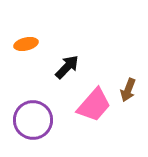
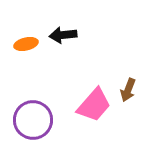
black arrow: moved 4 px left, 32 px up; rotated 140 degrees counterclockwise
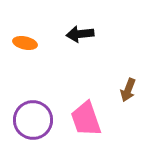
black arrow: moved 17 px right, 1 px up
orange ellipse: moved 1 px left, 1 px up; rotated 25 degrees clockwise
pink trapezoid: moved 8 px left, 14 px down; rotated 120 degrees clockwise
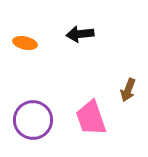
pink trapezoid: moved 5 px right, 1 px up
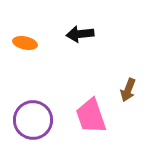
pink trapezoid: moved 2 px up
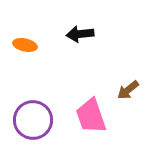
orange ellipse: moved 2 px down
brown arrow: rotated 30 degrees clockwise
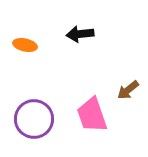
pink trapezoid: moved 1 px right, 1 px up
purple circle: moved 1 px right, 1 px up
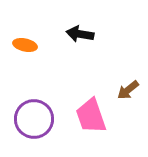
black arrow: rotated 16 degrees clockwise
pink trapezoid: moved 1 px left, 1 px down
